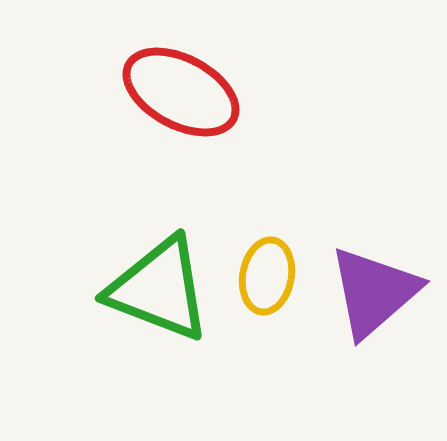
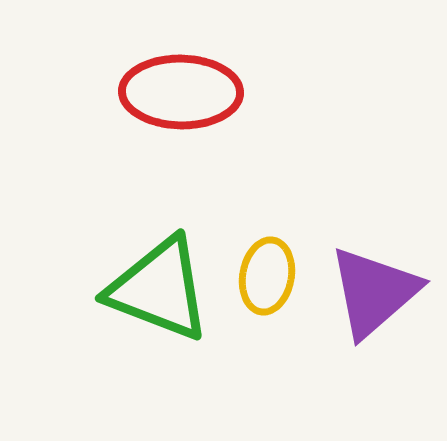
red ellipse: rotated 27 degrees counterclockwise
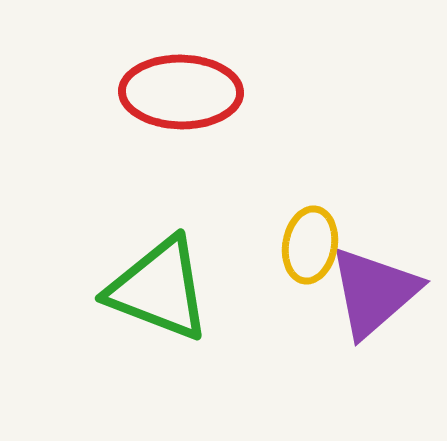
yellow ellipse: moved 43 px right, 31 px up
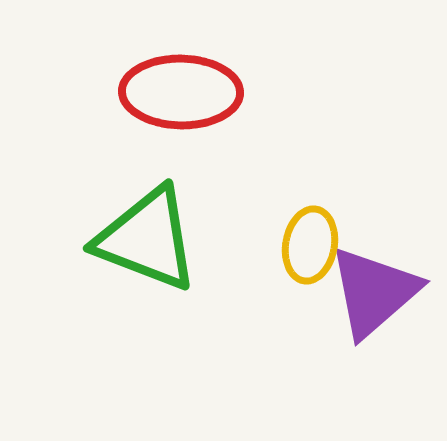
green triangle: moved 12 px left, 50 px up
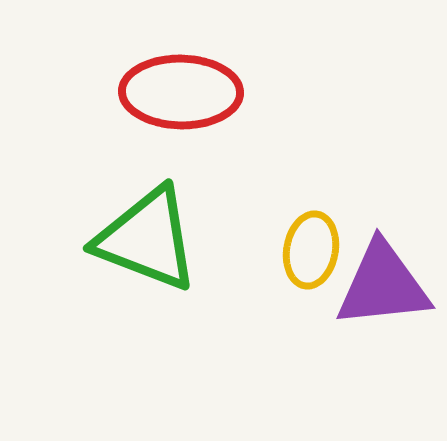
yellow ellipse: moved 1 px right, 5 px down
purple triangle: moved 9 px right, 7 px up; rotated 35 degrees clockwise
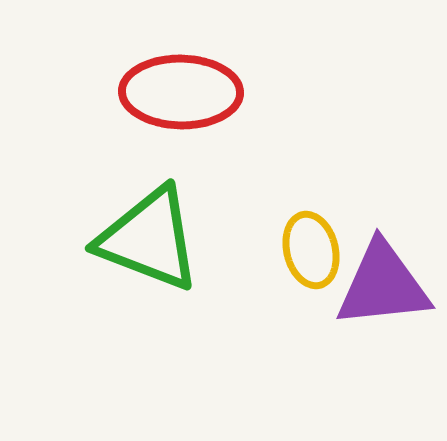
green triangle: moved 2 px right
yellow ellipse: rotated 24 degrees counterclockwise
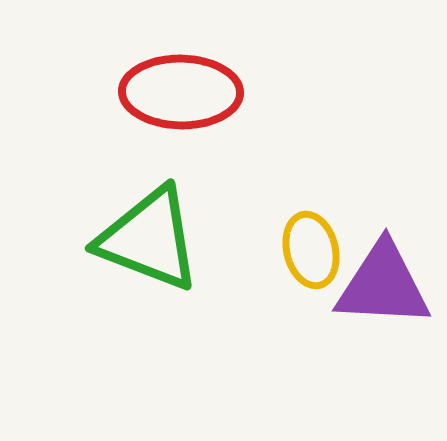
purple triangle: rotated 9 degrees clockwise
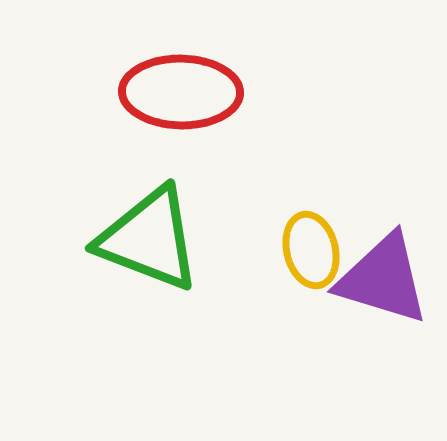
purple triangle: moved 6 px up; rotated 14 degrees clockwise
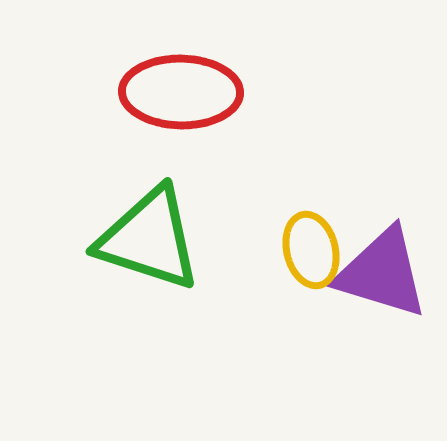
green triangle: rotated 3 degrees counterclockwise
purple triangle: moved 1 px left, 6 px up
